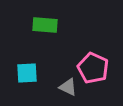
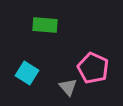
cyan square: rotated 35 degrees clockwise
gray triangle: rotated 24 degrees clockwise
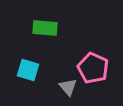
green rectangle: moved 3 px down
cyan square: moved 1 px right, 3 px up; rotated 15 degrees counterclockwise
